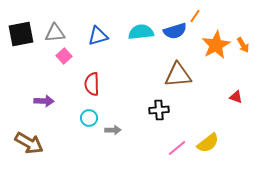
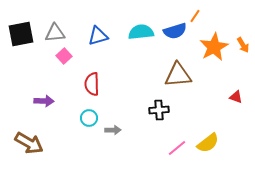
orange star: moved 2 px left, 2 px down
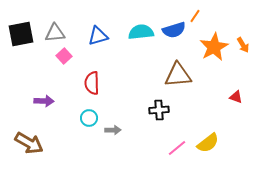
blue semicircle: moved 1 px left, 1 px up
red semicircle: moved 1 px up
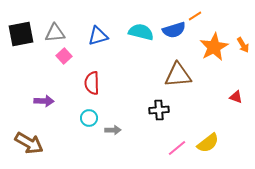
orange line: rotated 24 degrees clockwise
cyan semicircle: rotated 20 degrees clockwise
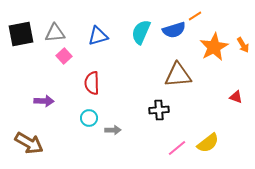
cyan semicircle: rotated 80 degrees counterclockwise
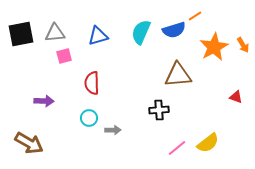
pink square: rotated 28 degrees clockwise
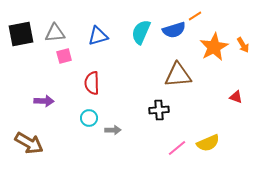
yellow semicircle: rotated 15 degrees clockwise
